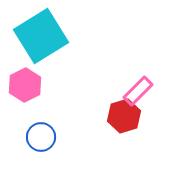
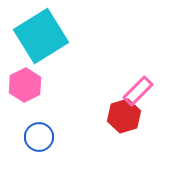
blue circle: moved 2 px left
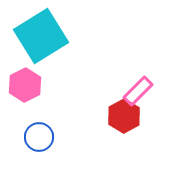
red hexagon: rotated 12 degrees counterclockwise
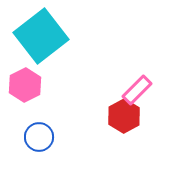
cyan square: rotated 6 degrees counterclockwise
pink rectangle: moved 1 px left, 1 px up
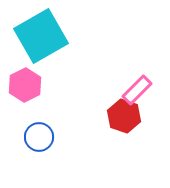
cyan square: rotated 8 degrees clockwise
red hexagon: rotated 12 degrees counterclockwise
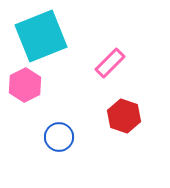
cyan square: rotated 8 degrees clockwise
pink rectangle: moved 27 px left, 27 px up
blue circle: moved 20 px right
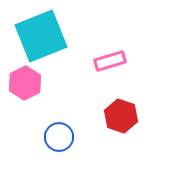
pink rectangle: moved 2 px up; rotated 28 degrees clockwise
pink hexagon: moved 2 px up
red hexagon: moved 3 px left
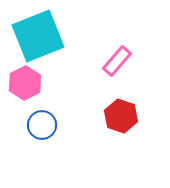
cyan square: moved 3 px left
pink rectangle: moved 7 px right; rotated 32 degrees counterclockwise
blue circle: moved 17 px left, 12 px up
